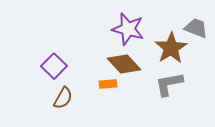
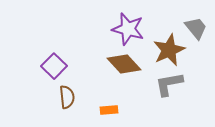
gray trapezoid: rotated 30 degrees clockwise
brown star: moved 2 px left, 2 px down; rotated 8 degrees clockwise
orange rectangle: moved 1 px right, 26 px down
brown semicircle: moved 4 px right, 1 px up; rotated 35 degrees counterclockwise
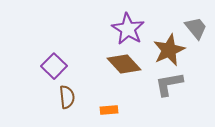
purple star: rotated 16 degrees clockwise
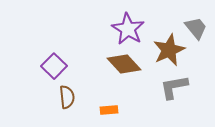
gray L-shape: moved 5 px right, 3 px down
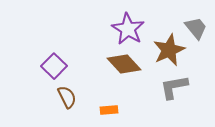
brown semicircle: rotated 20 degrees counterclockwise
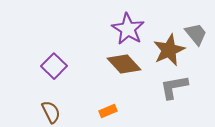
gray trapezoid: moved 6 px down
brown semicircle: moved 16 px left, 15 px down
orange rectangle: moved 1 px left, 1 px down; rotated 18 degrees counterclockwise
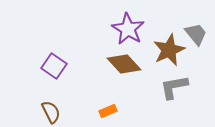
purple square: rotated 10 degrees counterclockwise
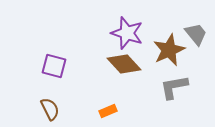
purple star: moved 1 px left, 4 px down; rotated 12 degrees counterclockwise
purple square: rotated 20 degrees counterclockwise
brown semicircle: moved 1 px left, 3 px up
